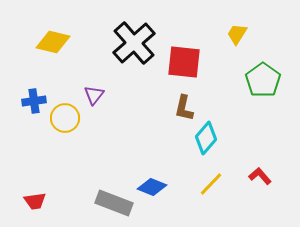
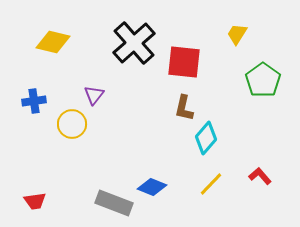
yellow circle: moved 7 px right, 6 px down
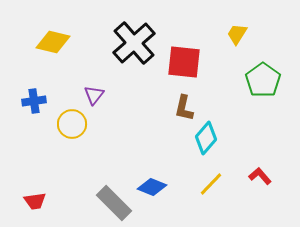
gray rectangle: rotated 24 degrees clockwise
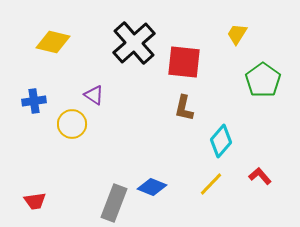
purple triangle: rotated 35 degrees counterclockwise
cyan diamond: moved 15 px right, 3 px down
gray rectangle: rotated 66 degrees clockwise
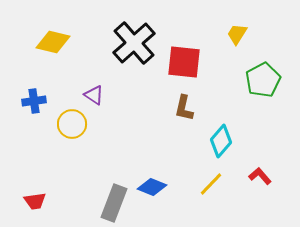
green pentagon: rotated 8 degrees clockwise
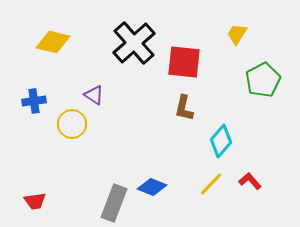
red L-shape: moved 10 px left, 5 px down
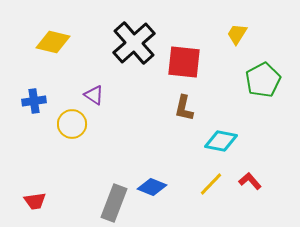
cyan diamond: rotated 60 degrees clockwise
